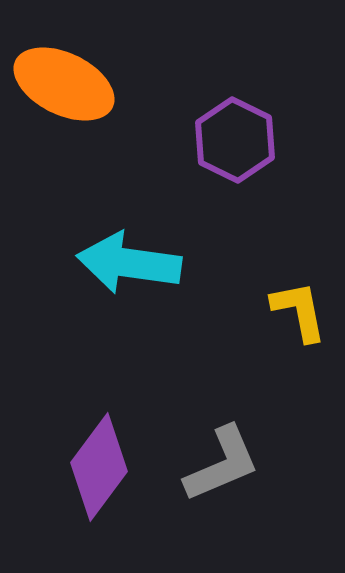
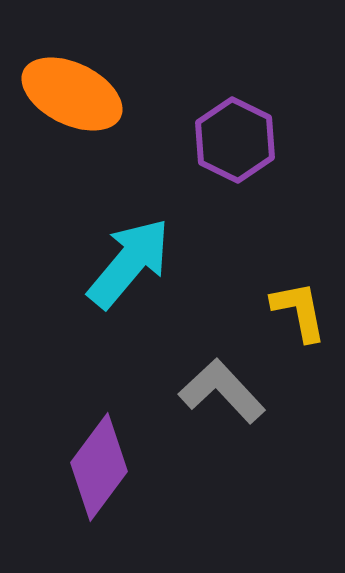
orange ellipse: moved 8 px right, 10 px down
cyan arrow: rotated 122 degrees clockwise
gray L-shape: moved 73 px up; rotated 110 degrees counterclockwise
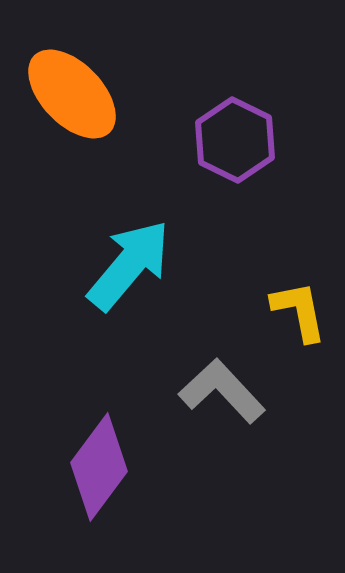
orange ellipse: rotated 20 degrees clockwise
cyan arrow: moved 2 px down
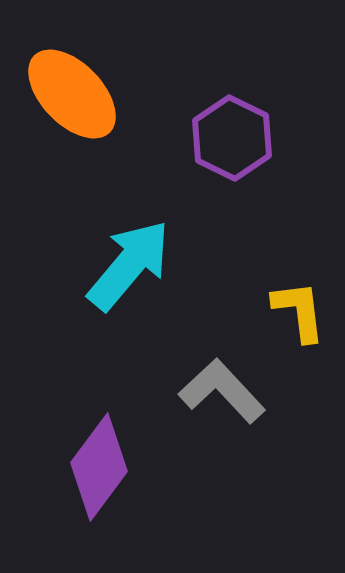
purple hexagon: moved 3 px left, 2 px up
yellow L-shape: rotated 4 degrees clockwise
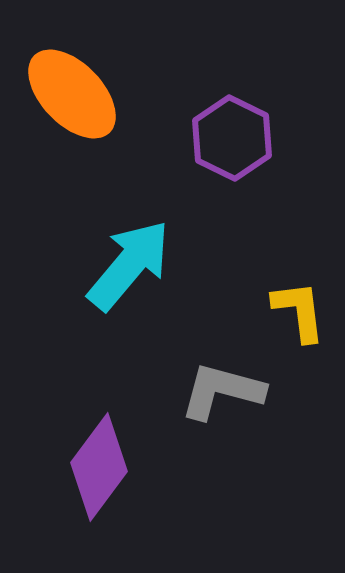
gray L-shape: rotated 32 degrees counterclockwise
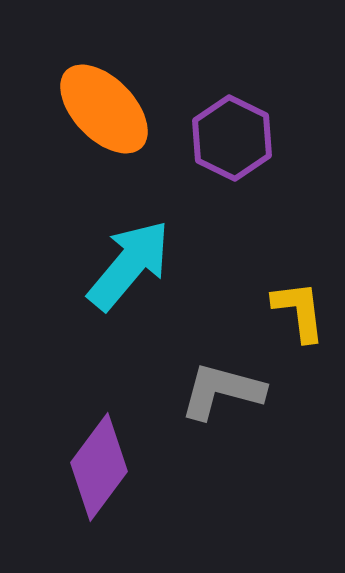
orange ellipse: moved 32 px right, 15 px down
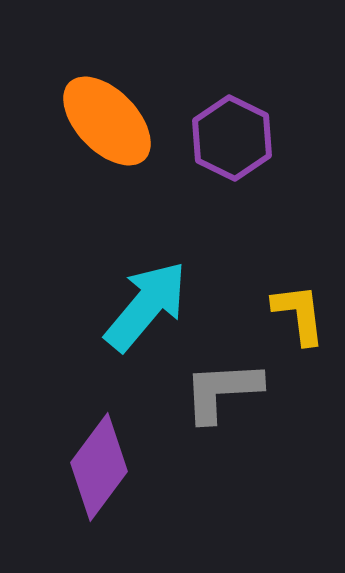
orange ellipse: moved 3 px right, 12 px down
cyan arrow: moved 17 px right, 41 px down
yellow L-shape: moved 3 px down
gray L-shape: rotated 18 degrees counterclockwise
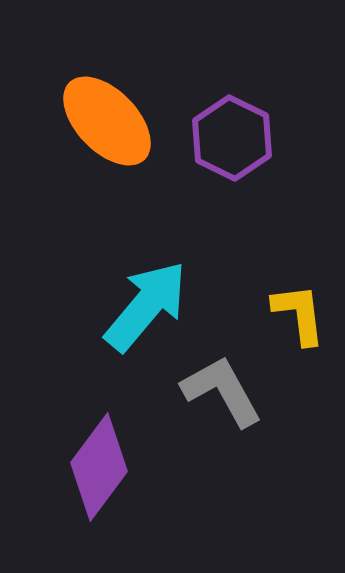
gray L-shape: rotated 64 degrees clockwise
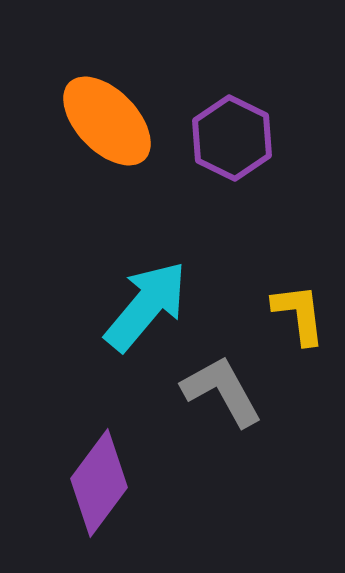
purple diamond: moved 16 px down
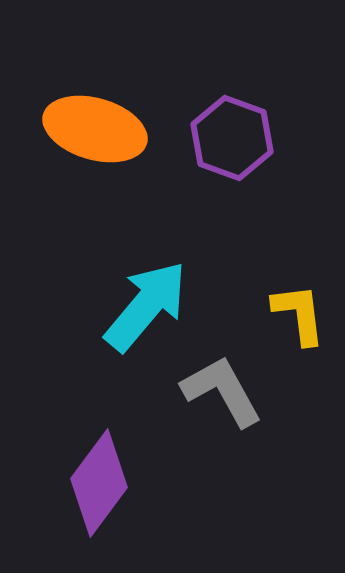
orange ellipse: moved 12 px left, 8 px down; rotated 30 degrees counterclockwise
purple hexagon: rotated 6 degrees counterclockwise
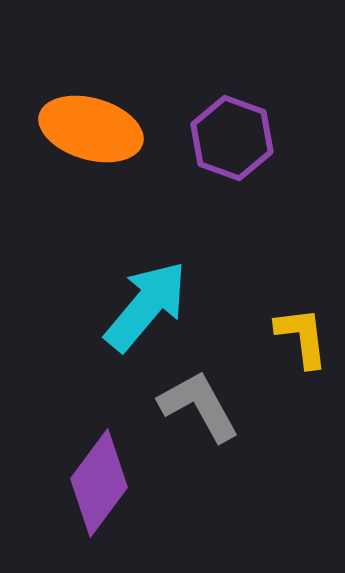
orange ellipse: moved 4 px left
yellow L-shape: moved 3 px right, 23 px down
gray L-shape: moved 23 px left, 15 px down
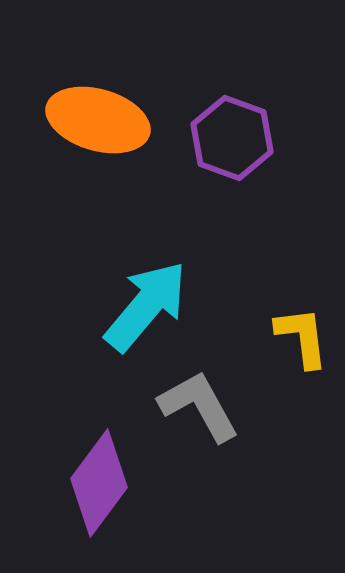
orange ellipse: moved 7 px right, 9 px up
